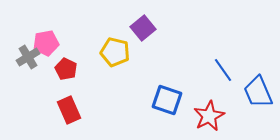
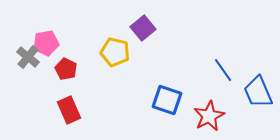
gray cross: rotated 20 degrees counterclockwise
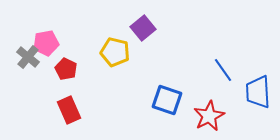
blue trapezoid: rotated 20 degrees clockwise
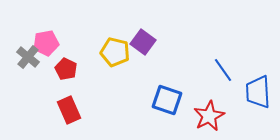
purple square: moved 14 px down; rotated 15 degrees counterclockwise
